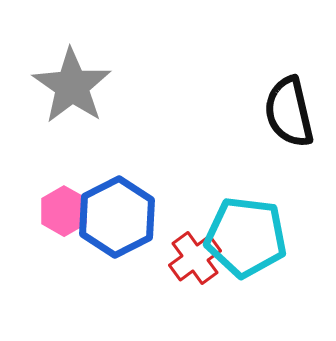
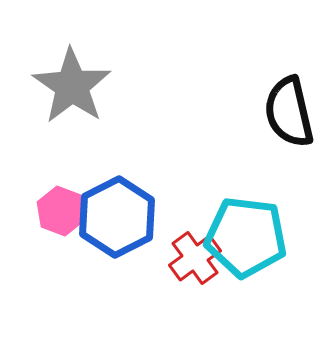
pink hexagon: moved 3 px left; rotated 9 degrees counterclockwise
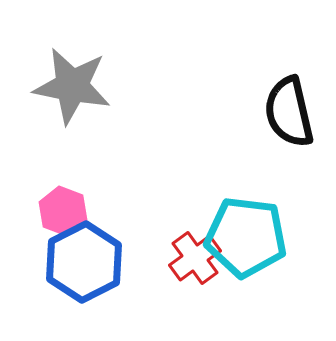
gray star: rotated 24 degrees counterclockwise
pink hexagon: moved 2 px right
blue hexagon: moved 33 px left, 45 px down
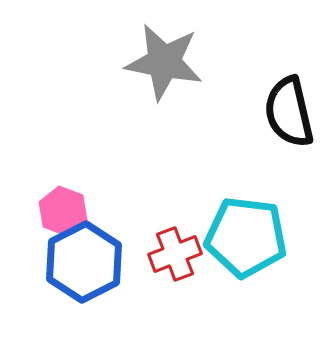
gray star: moved 92 px right, 24 px up
red cross: moved 20 px left, 4 px up; rotated 15 degrees clockwise
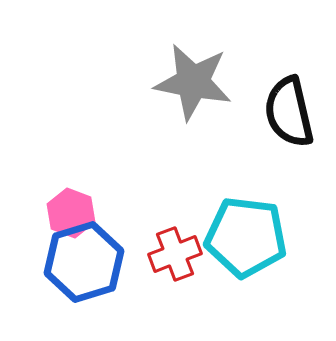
gray star: moved 29 px right, 20 px down
pink hexagon: moved 8 px right, 2 px down
blue hexagon: rotated 10 degrees clockwise
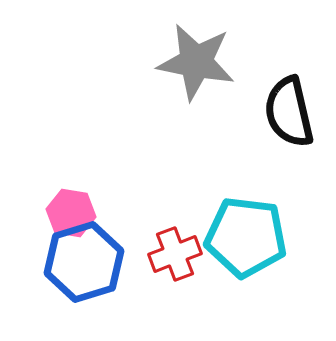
gray star: moved 3 px right, 20 px up
pink hexagon: rotated 12 degrees counterclockwise
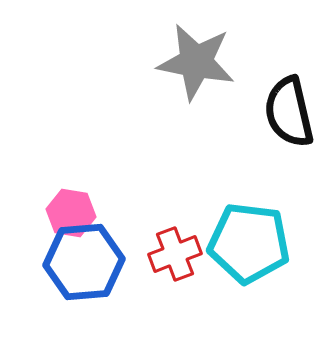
cyan pentagon: moved 3 px right, 6 px down
blue hexagon: rotated 12 degrees clockwise
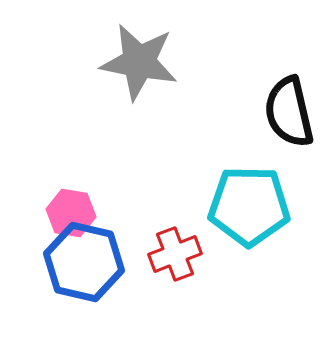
gray star: moved 57 px left
cyan pentagon: moved 37 px up; rotated 6 degrees counterclockwise
blue hexagon: rotated 18 degrees clockwise
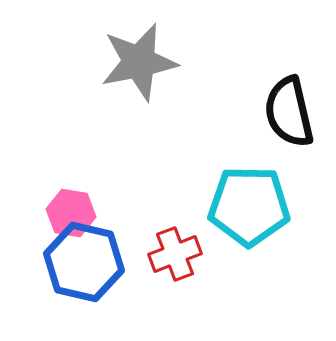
gray star: rotated 22 degrees counterclockwise
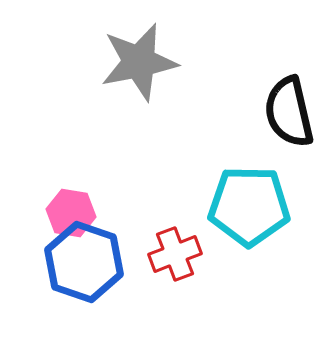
blue hexagon: rotated 6 degrees clockwise
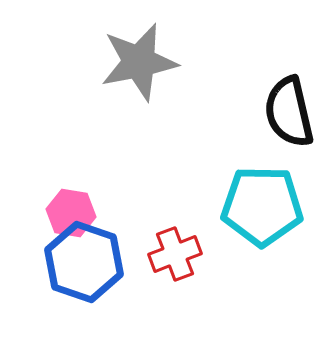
cyan pentagon: moved 13 px right
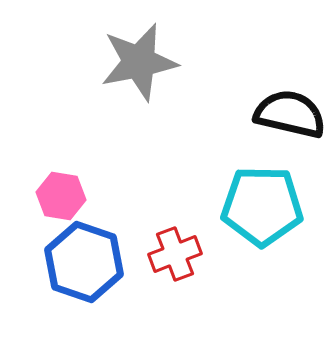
black semicircle: moved 1 px right, 2 px down; rotated 116 degrees clockwise
pink hexagon: moved 10 px left, 17 px up
